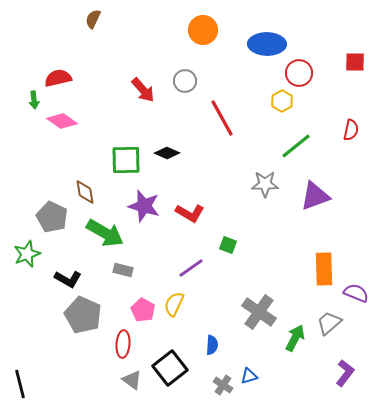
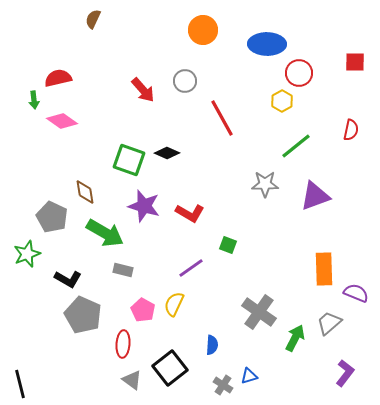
green square at (126, 160): moved 3 px right; rotated 20 degrees clockwise
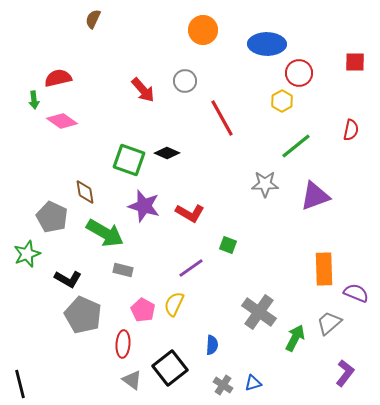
blue triangle at (249, 376): moved 4 px right, 7 px down
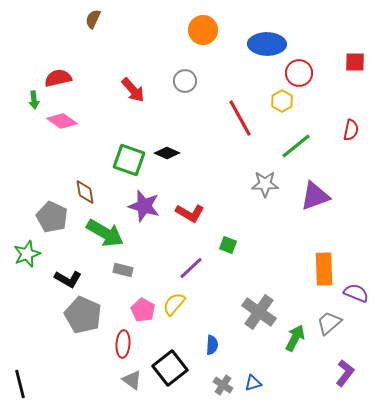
red arrow at (143, 90): moved 10 px left
red line at (222, 118): moved 18 px right
purple line at (191, 268): rotated 8 degrees counterclockwise
yellow semicircle at (174, 304): rotated 15 degrees clockwise
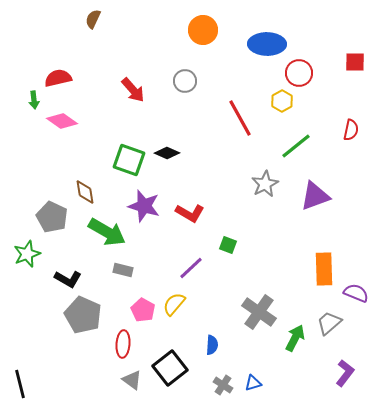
gray star at (265, 184): rotated 28 degrees counterclockwise
green arrow at (105, 233): moved 2 px right, 1 px up
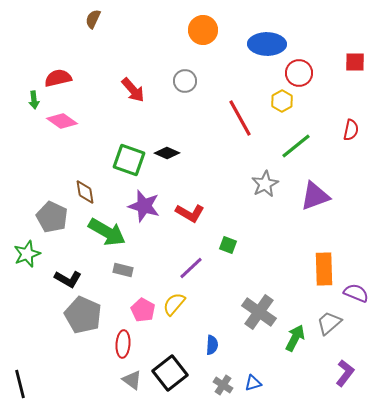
black square at (170, 368): moved 5 px down
